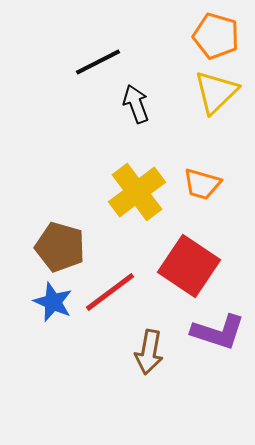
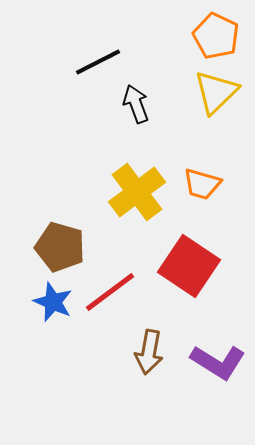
orange pentagon: rotated 9 degrees clockwise
purple L-shape: moved 30 px down; rotated 14 degrees clockwise
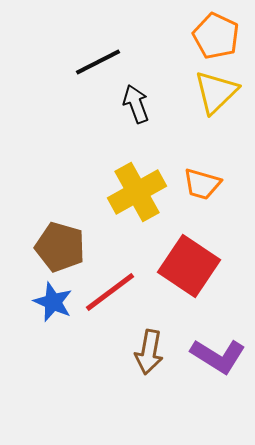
yellow cross: rotated 8 degrees clockwise
purple L-shape: moved 6 px up
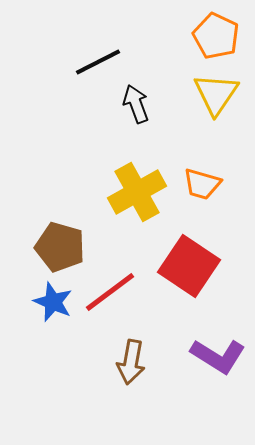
yellow triangle: moved 2 px down; rotated 12 degrees counterclockwise
brown arrow: moved 18 px left, 10 px down
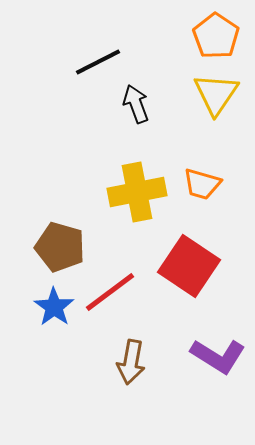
orange pentagon: rotated 9 degrees clockwise
yellow cross: rotated 18 degrees clockwise
blue star: moved 1 px right, 5 px down; rotated 12 degrees clockwise
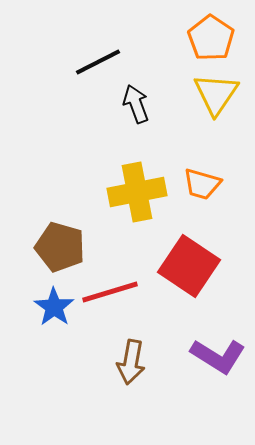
orange pentagon: moved 5 px left, 2 px down
red line: rotated 20 degrees clockwise
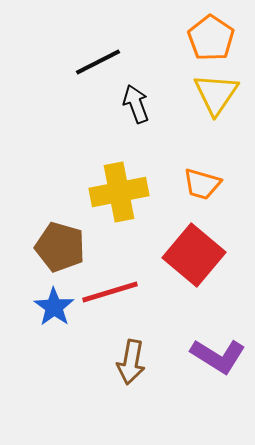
yellow cross: moved 18 px left
red square: moved 5 px right, 11 px up; rotated 6 degrees clockwise
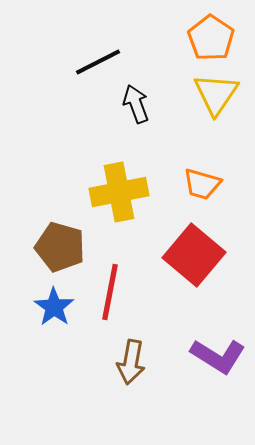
red line: rotated 62 degrees counterclockwise
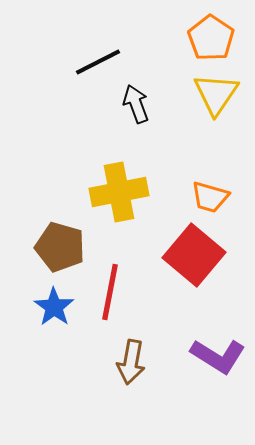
orange trapezoid: moved 8 px right, 13 px down
